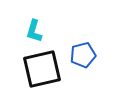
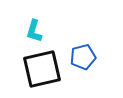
blue pentagon: moved 2 px down
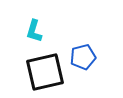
black square: moved 3 px right, 3 px down
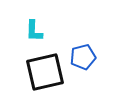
cyan L-shape: rotated 15 degrees counterclockwise
